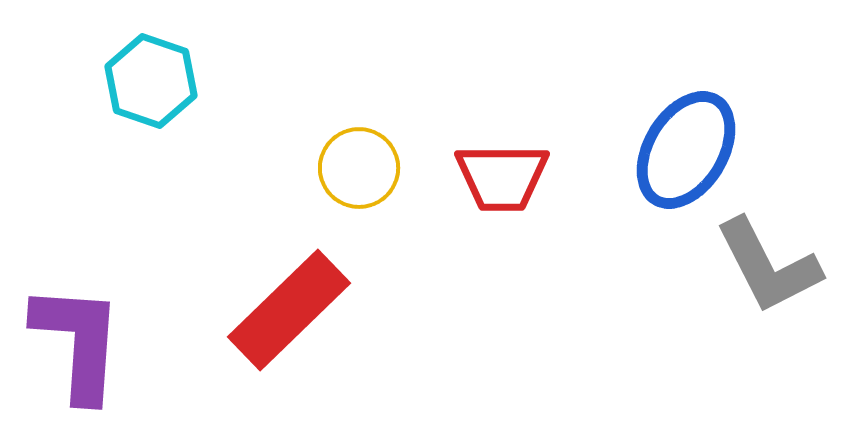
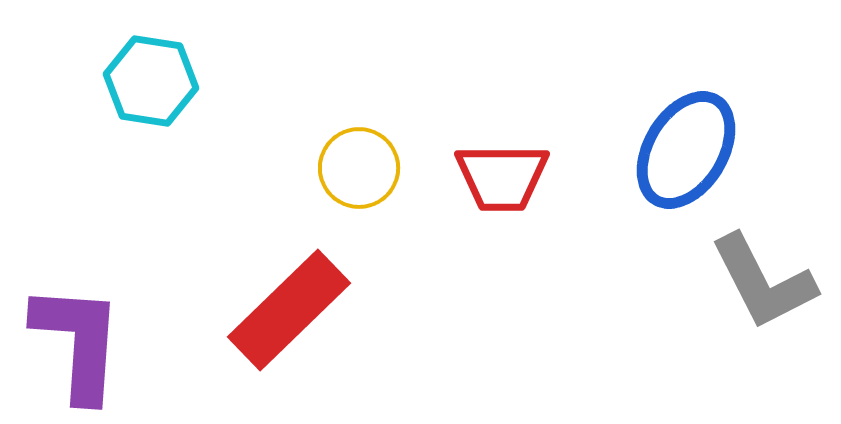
cyan hexagon: rotated 10 degrees counterclockwise
gray L-shape: moved 5 px left, 16 px down
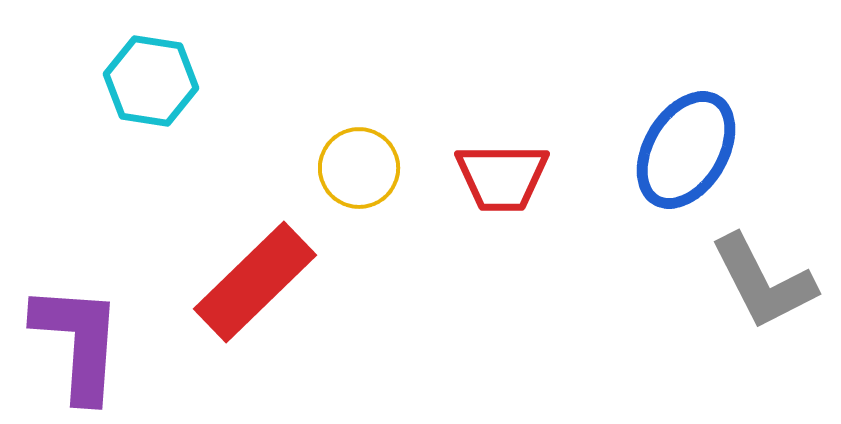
red rectangle: moved 34 px left, 28 px up
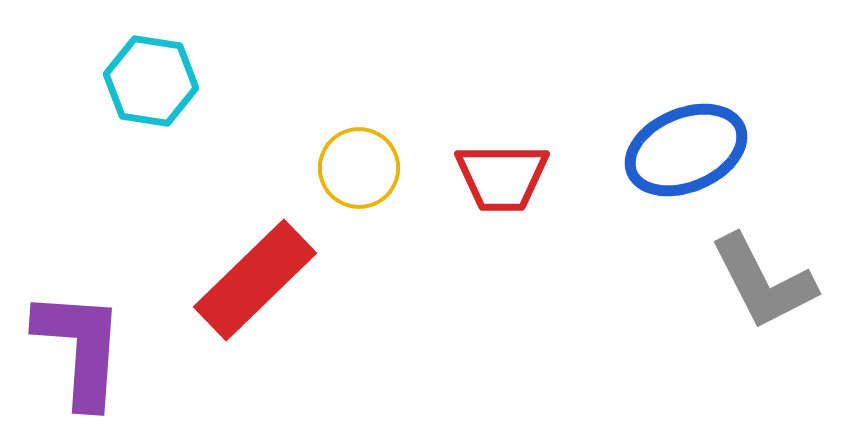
blue ellipse: rotated 36 degrees clockwise
red rectangle: moved 2 px up
purple L-shape: moved 2 px right, 6 px down
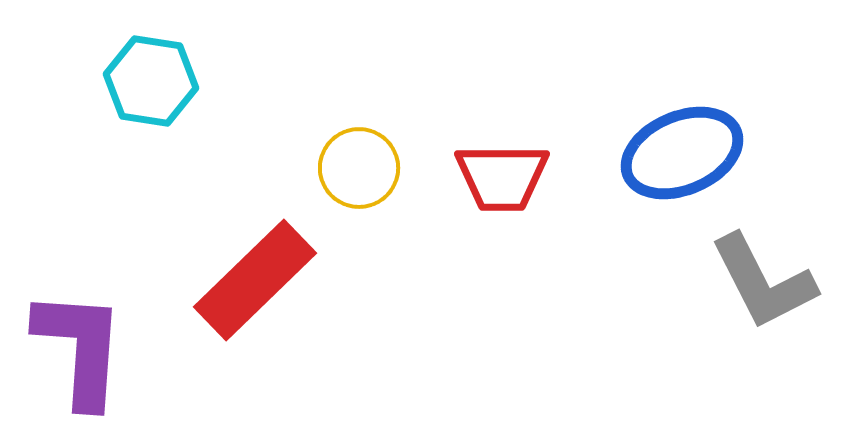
blue ellipse: moved 4 px left, 3 px down
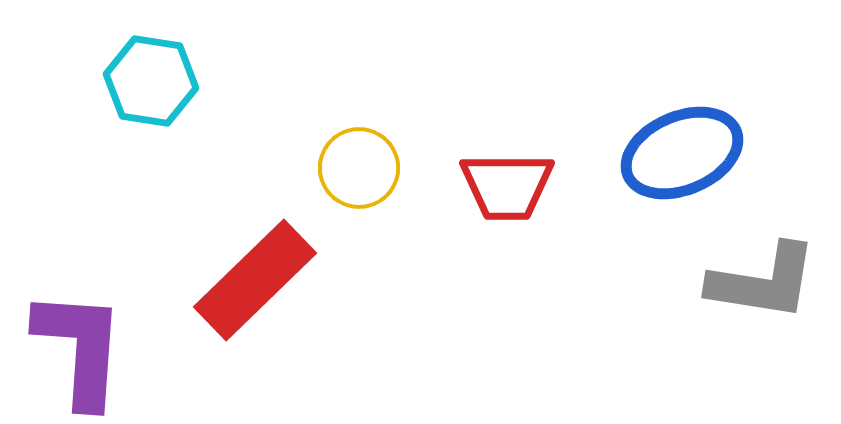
red trapezoid: moved 5 px right, 9 px down
gray L-shape: rotated 54 degrees counterclockwise
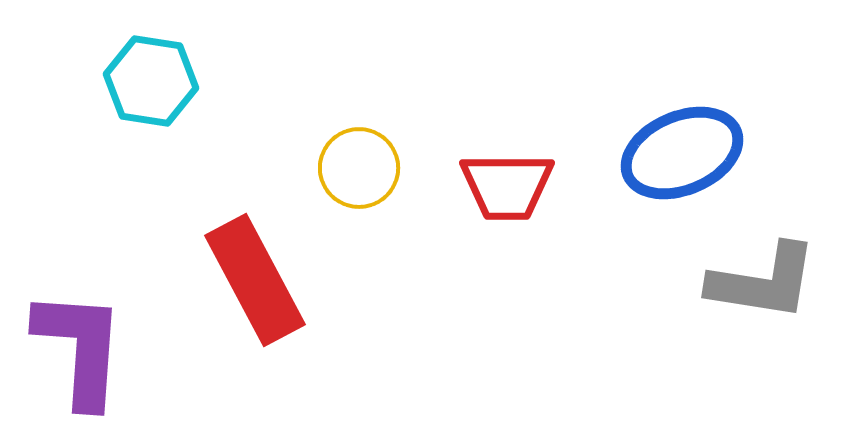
red rectangle: rotated 74 degrees counterclockwise
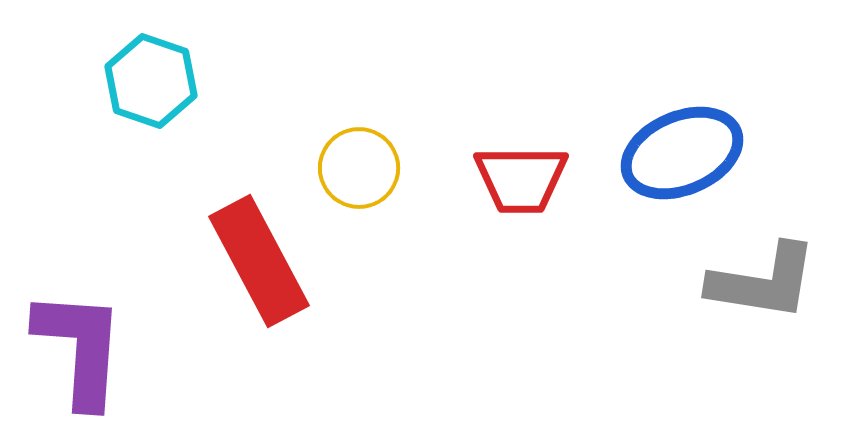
cyan hexagon: rotated 10 degrees clockwise
red trapezoid: moved 14 px right, 7 px up
red rectangle: moved 4 px right, 19 px up
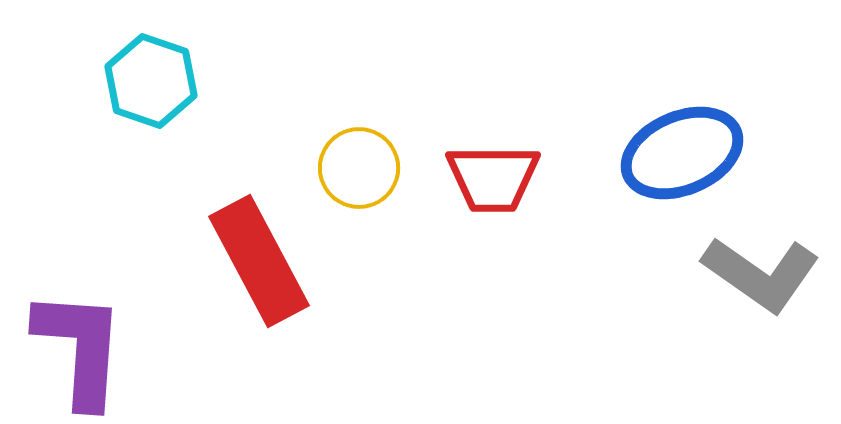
red trapezoid: moved 28 px left, 1 px up
gray L-shape: moved 2 px left, 8 px up; rotated 26 degrees clockwise
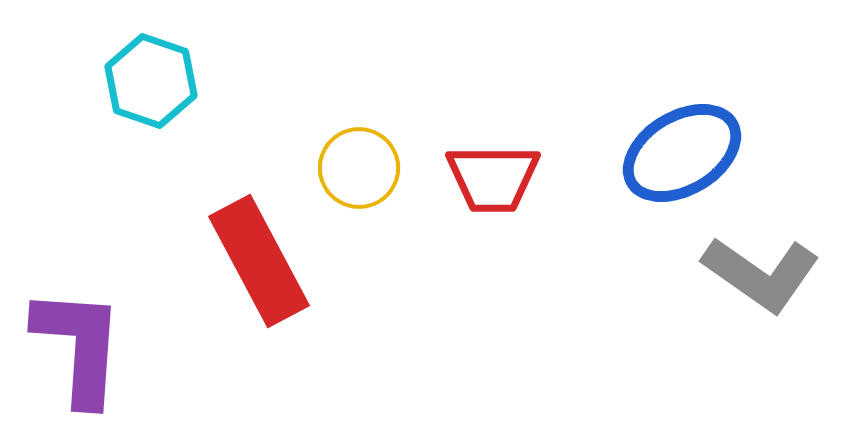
blue ellipse: rotated 8 degrees counterclockwise
purple L-shape: moved 1 px left, 2 px up
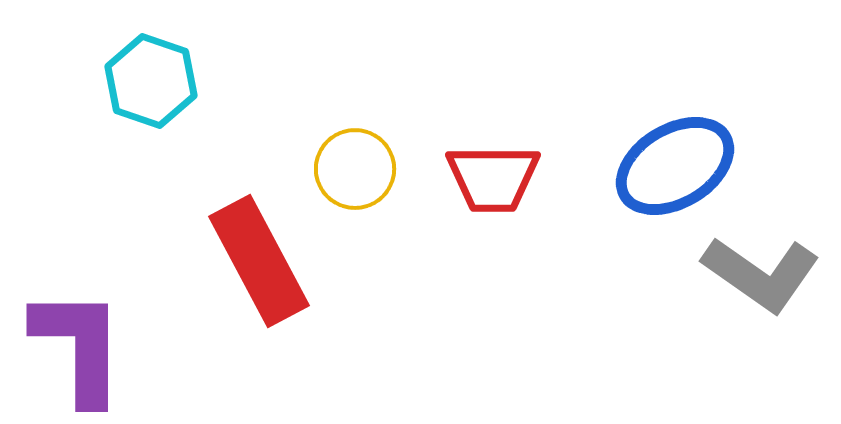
blue ellipse: moved 7 px left, 13 px down
yellow circle: moved 4 px left, 1 px down
purple L-shape: rotated 4 degrees counterclockwise
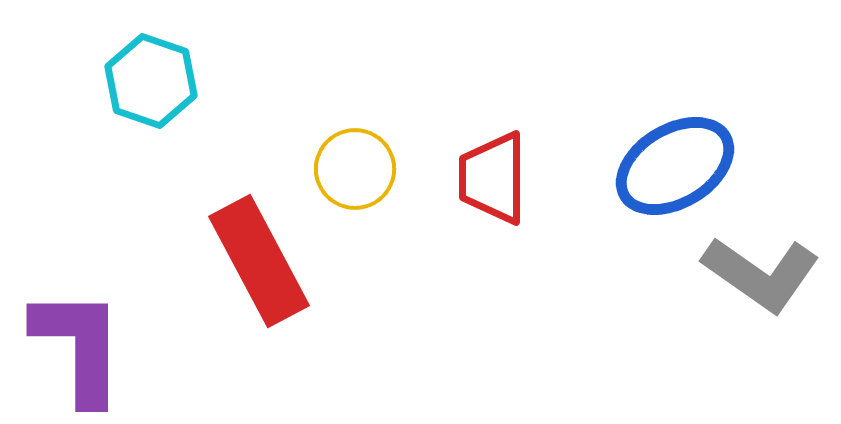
red trapezoid: rotated 90 degrees clockwise
